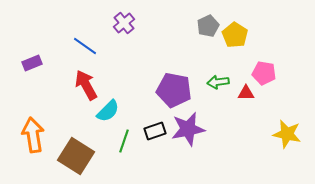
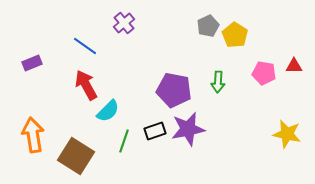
green arrow: rotated 80 degrees counterclockwise
red triangle: moved 48 px right, 27 px up
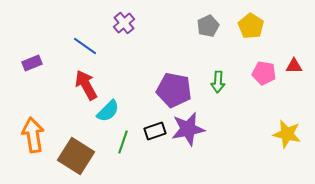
yellow pentagon: moved 16 px right, 9 px up
green line: moved 1 px left, 1 px down
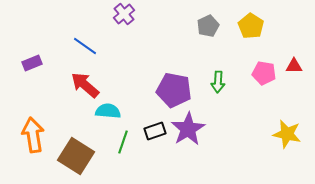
purple cross: moved 9 px up
red arrow: moved 1 px left; rotated 20 degrees counterclockwise
cyan semicircle: rotated 130 degrees counterclockwise
purple star: rotated 20 degrees counterclockwise
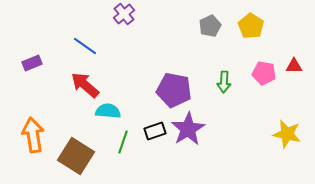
gray pentagon: moved 2 px right
green arrow: moved 6 px right
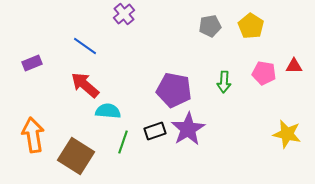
gray pentagon: rotated 15 degrees clockwise
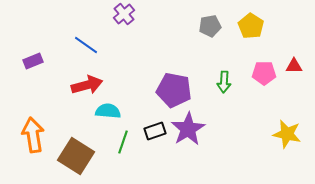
blue line: moved 1 px right, 1 px up
purple rectangle: moved 1 px right, 2 px up
pink pentagon: rotated 10 degrees counterclockwise
red arrow: moved 2 px right; rotated 124 degrees clockwise
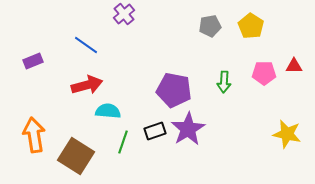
orange arrow: moved 1 px right
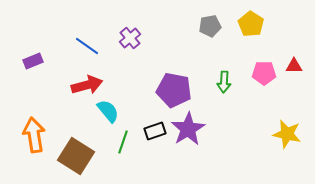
purple cross: moved 6 px right, 24 px down
yellow pentagon: moved 2 px up
blue line: moved 1 px right, 1 px down
cyan semicircle: rotated 45 degrees clockwise
